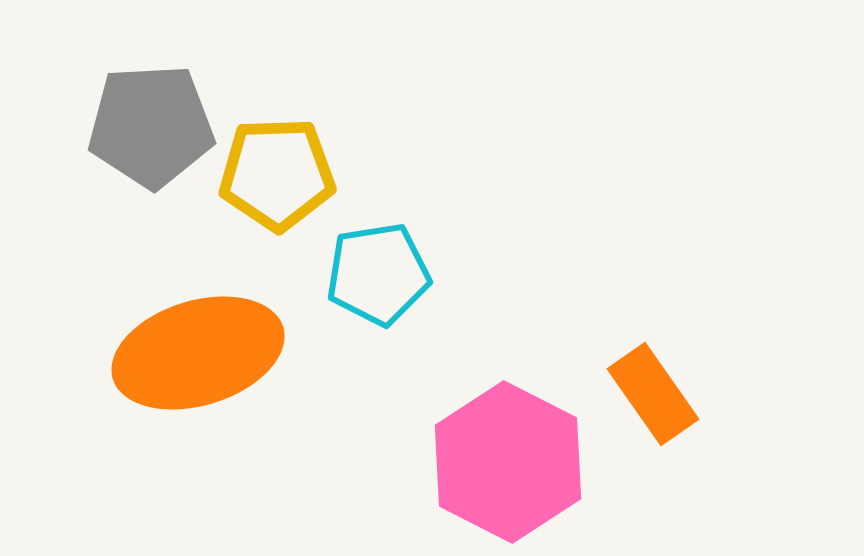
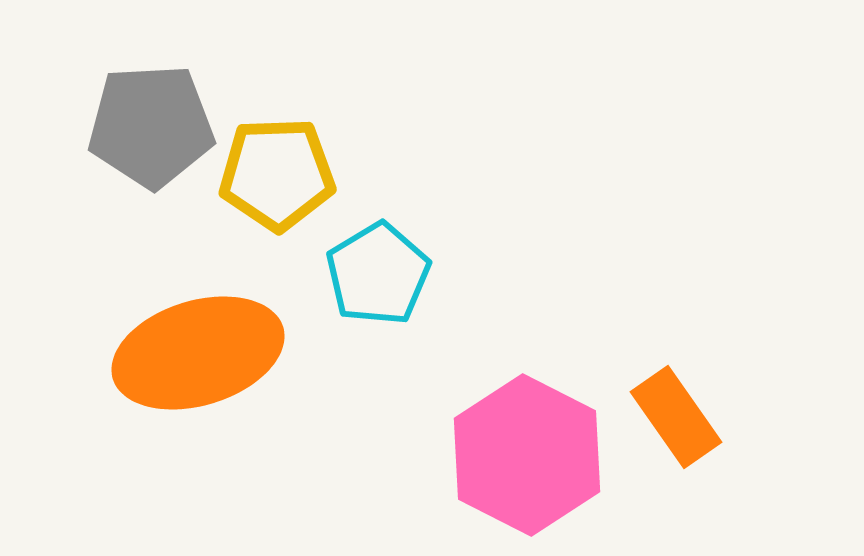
cyan pentagon: rotated 22 degrees counterclockwise
orange rectangle: moved 23 px right, 23 px down
pink hexagon: moved 19 px right, 7 px up
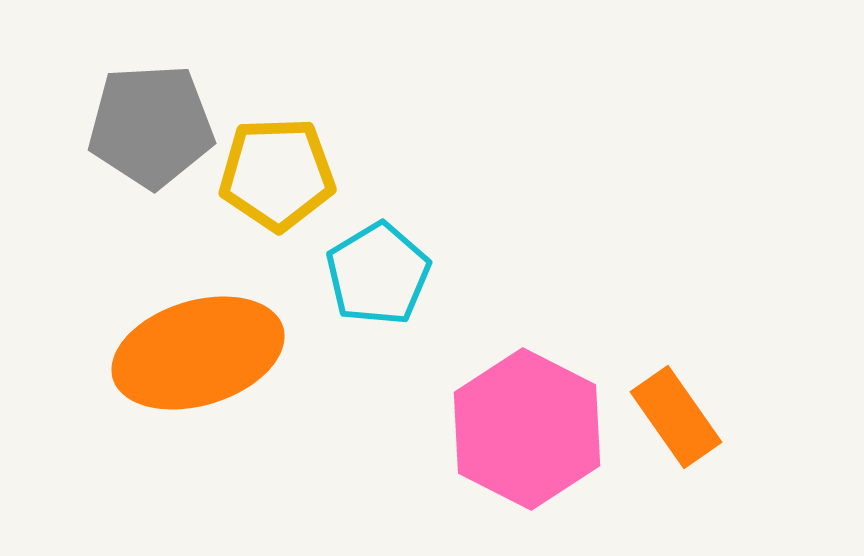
pink hexagon: moved 26 px up
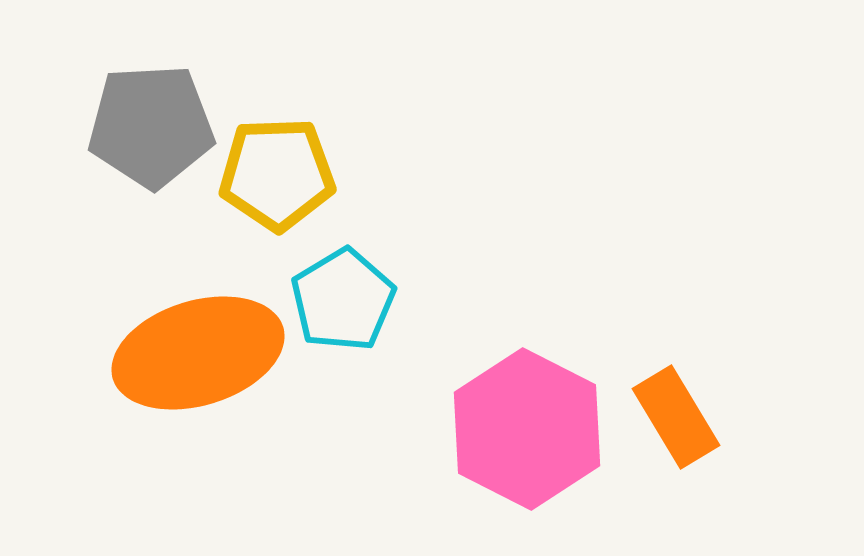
cyan pentagon: moved 35 px left, 26 px down
orange rectangle: rotated 4 degrees clockwise
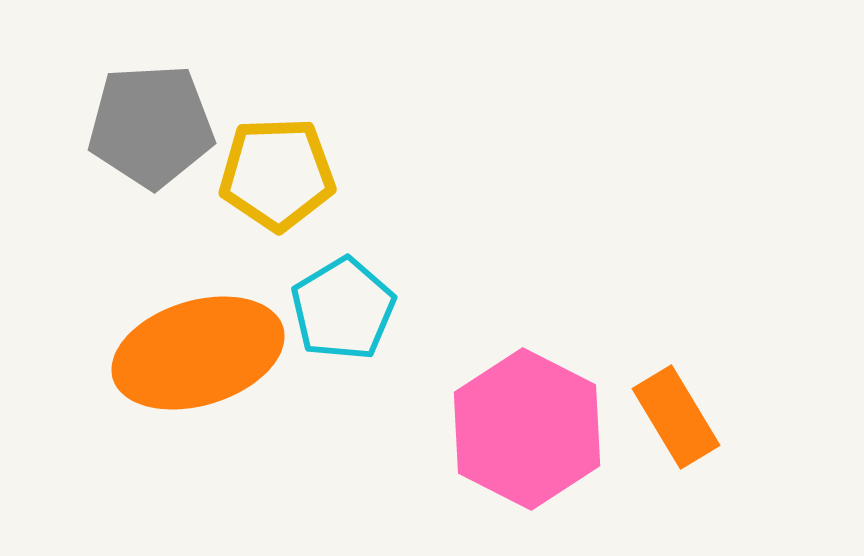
cyan pentagon: moved 9 px down
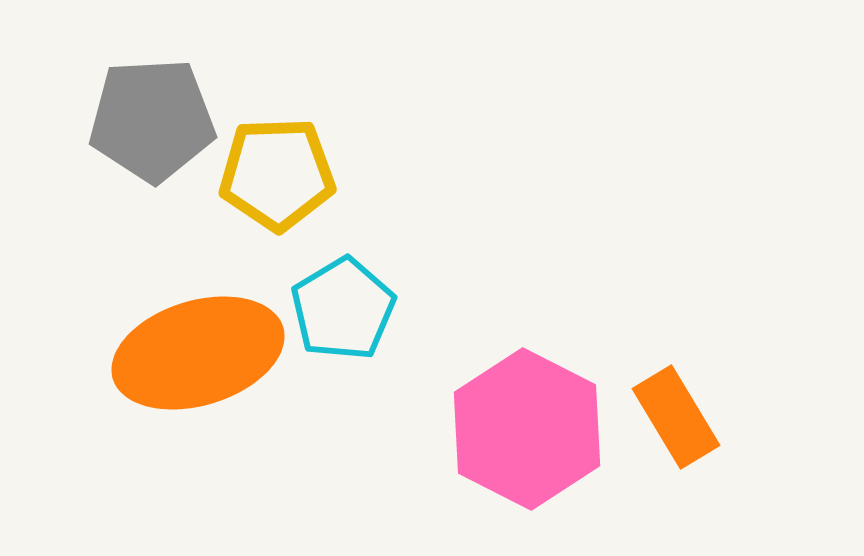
gray pentagon: moved 1 px right, 6 px up
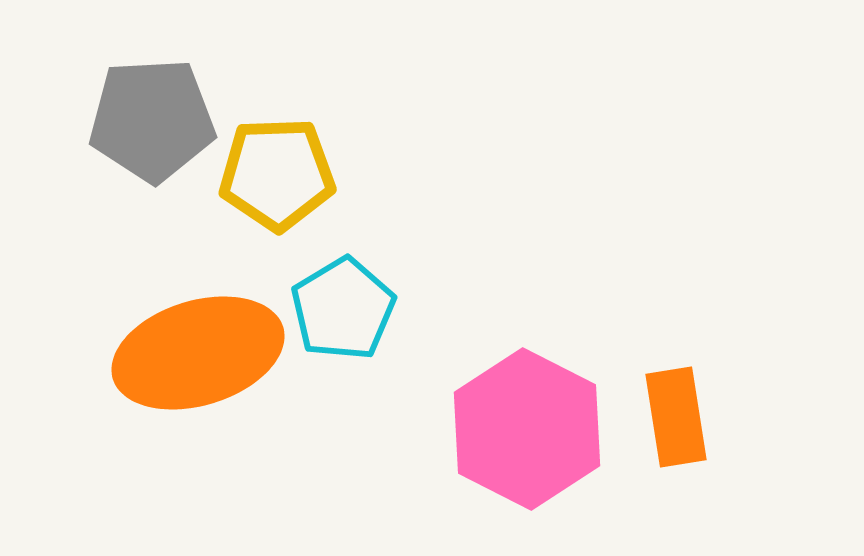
orange rectangle: rotated 22 degrees clockwise
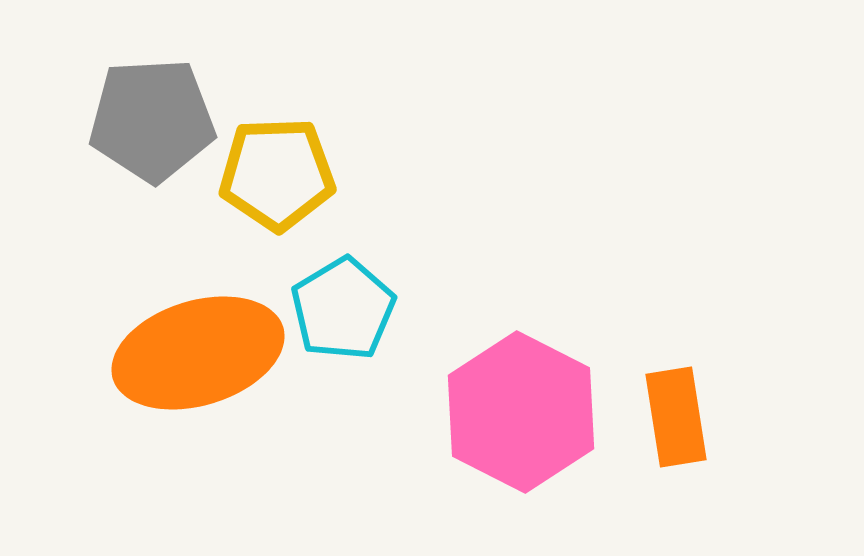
pink hexagon: moved 6 px left, 17 px up
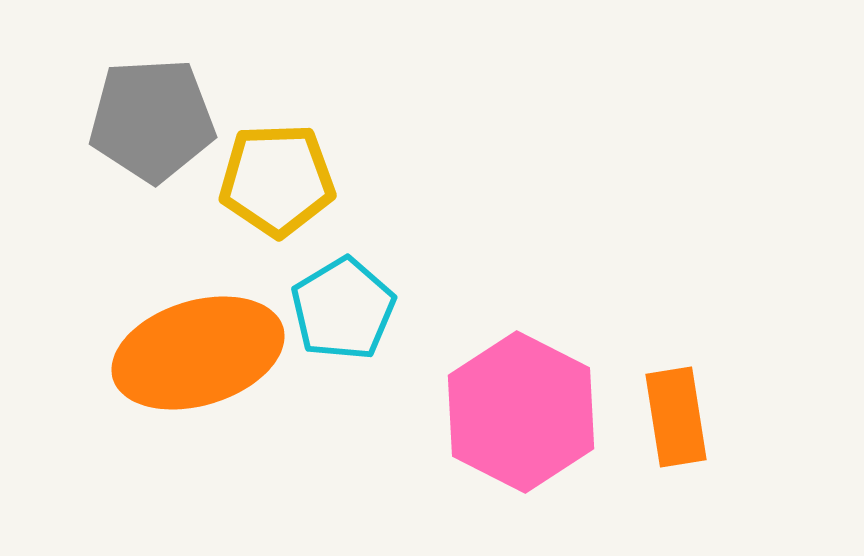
yellow pentagon: moved 6 px down
